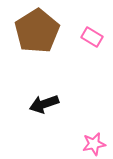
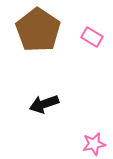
brown pentagon: moved 1 px right, 1 px up; rotated 6 degrees counterclockwise
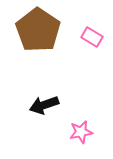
black arrow: moved 1 px down
pink star: moved 13 px left, 12 px up
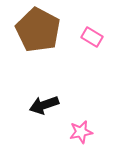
brown pentagon: rotated 6 degrees counterclockwise
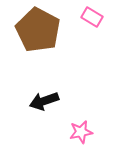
pink rectangle: moved 20 px up
black arrow: moved 4 px up
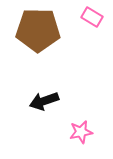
brown pentagon: rotated 27 degrees counterclockwise
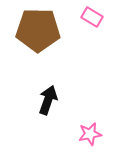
black arrow: moved 4 px right, 1 px up; rotated 128 degrees clockwise
pink star: moved 9 px right, 2 px down
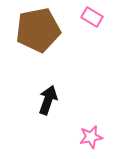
brown pentagon: rotated 12 degrees counterclockwise
pink star: moved 1 px right, 3 px down
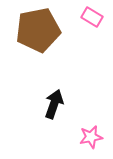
black arrow: moved 6 px right, 4 px down
